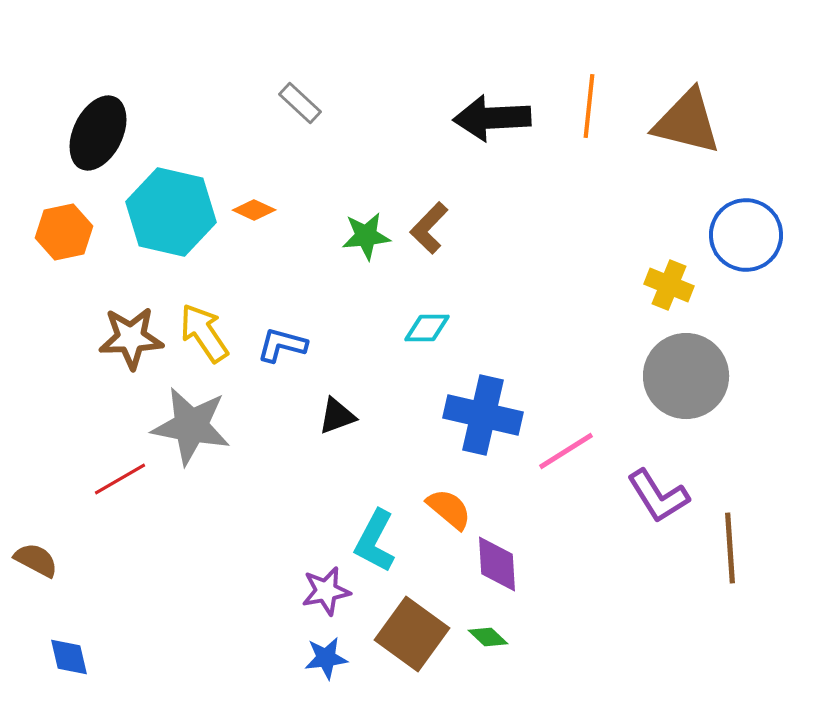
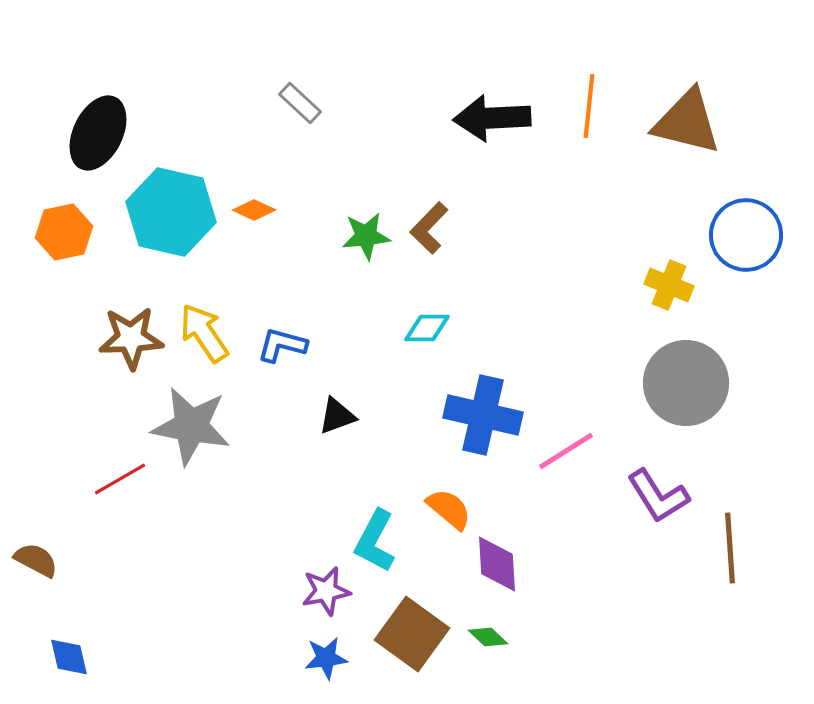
gray circle: moved 7 px down
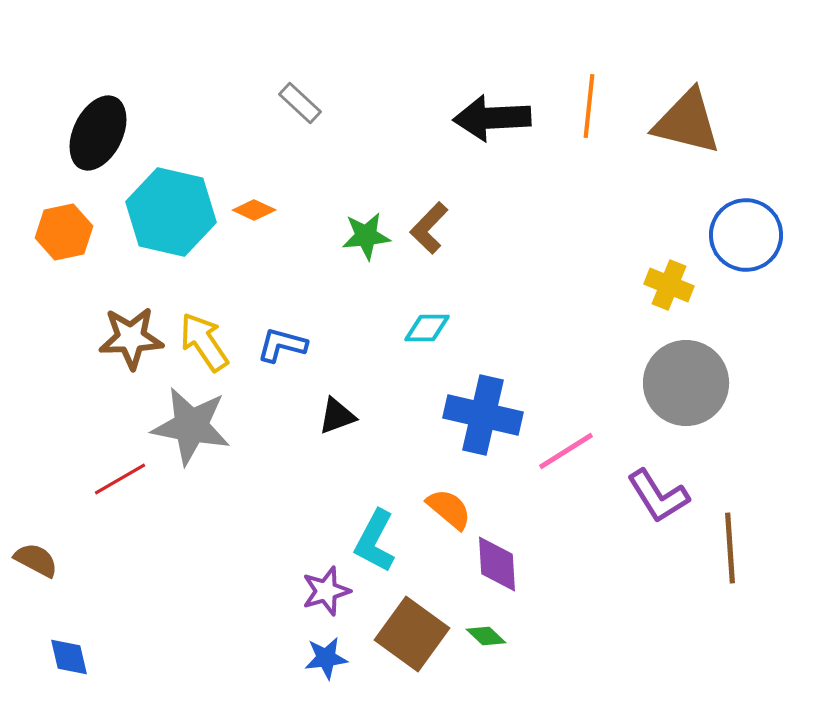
yellow arrow: moved 9 px down
purple star: rotated 6 degrees counterclockwise
green diamond: moved 2 px left, 1 px up
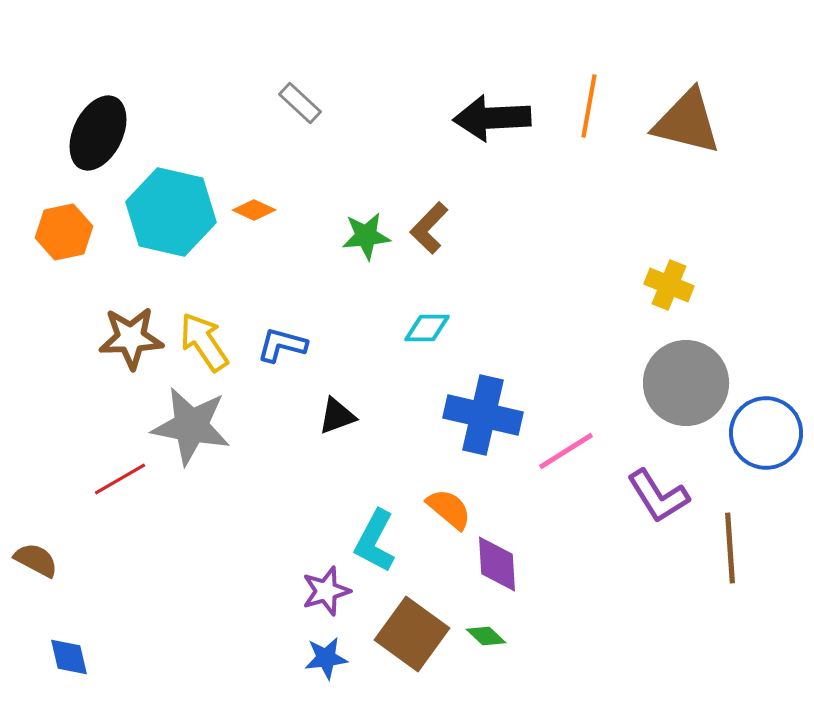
orange line: rotated 4 degrees clockwise
blue circle: moved 20 px right, 198 px down
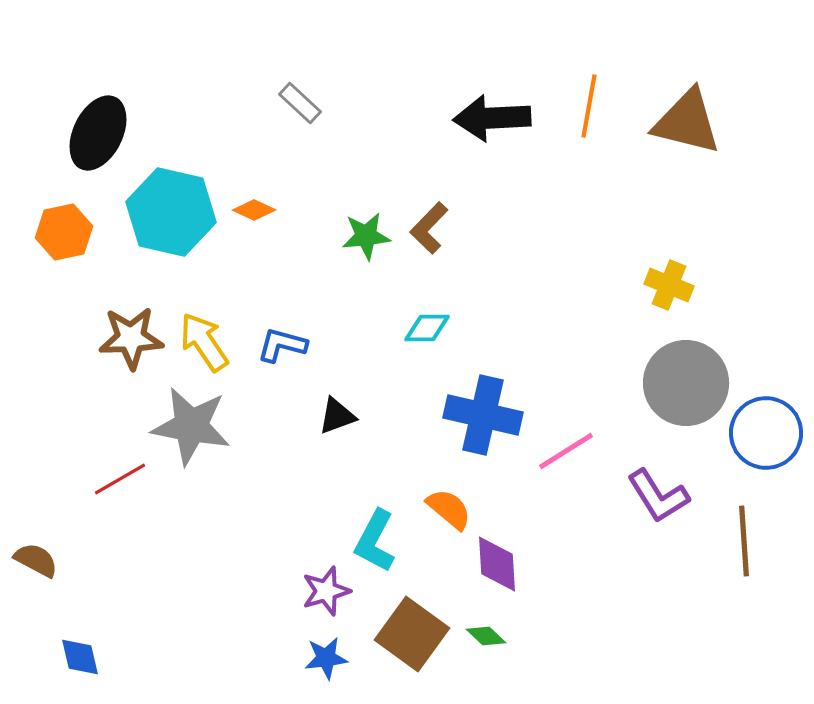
brown line: moved 14 px right, 7 px up
blue diamond: moved 11 px right
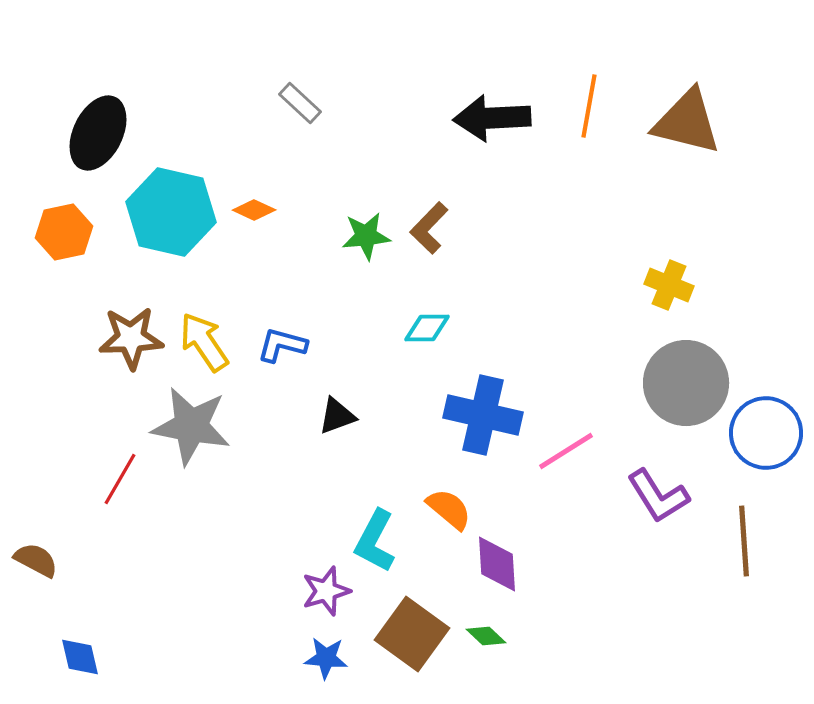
red line: rotated 30 degrees counterclockwise
blue star: rotated 12 degrees clockwise
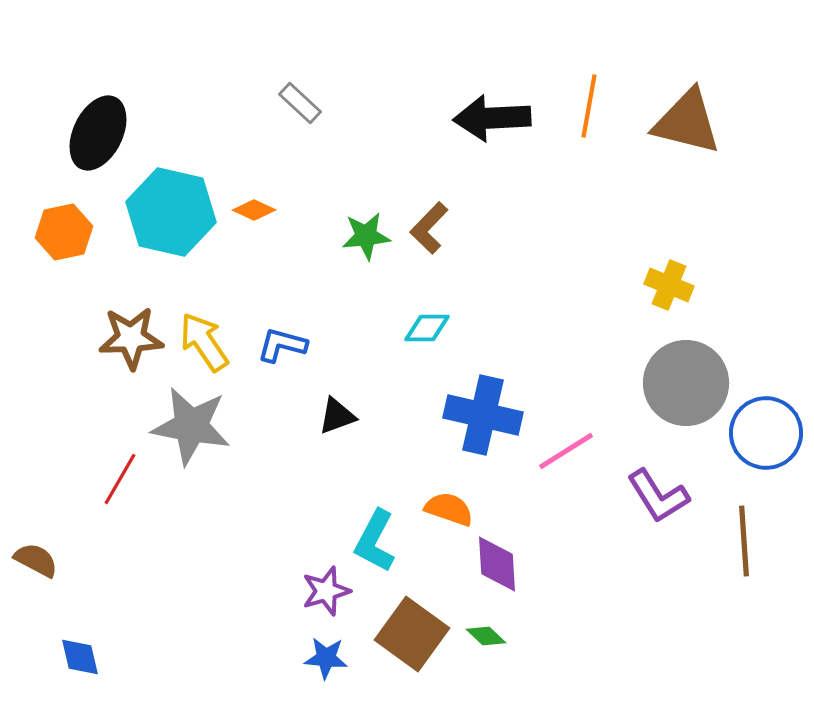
orange semicircle: rotated 21 degrees counterclockwise
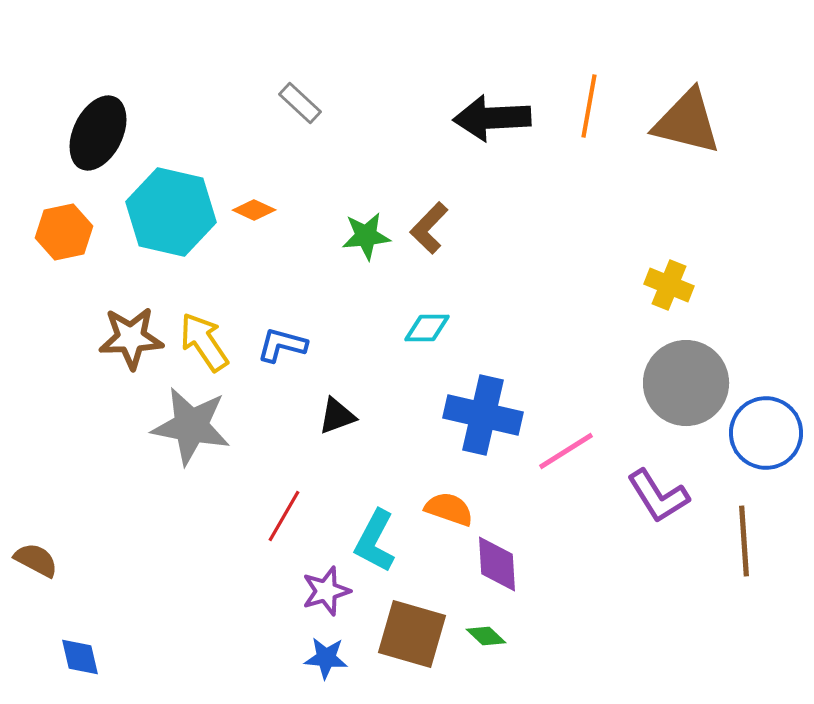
red line: moved 164 px right, 37 px down
brown square: rotated 20 degrees counterclockwise
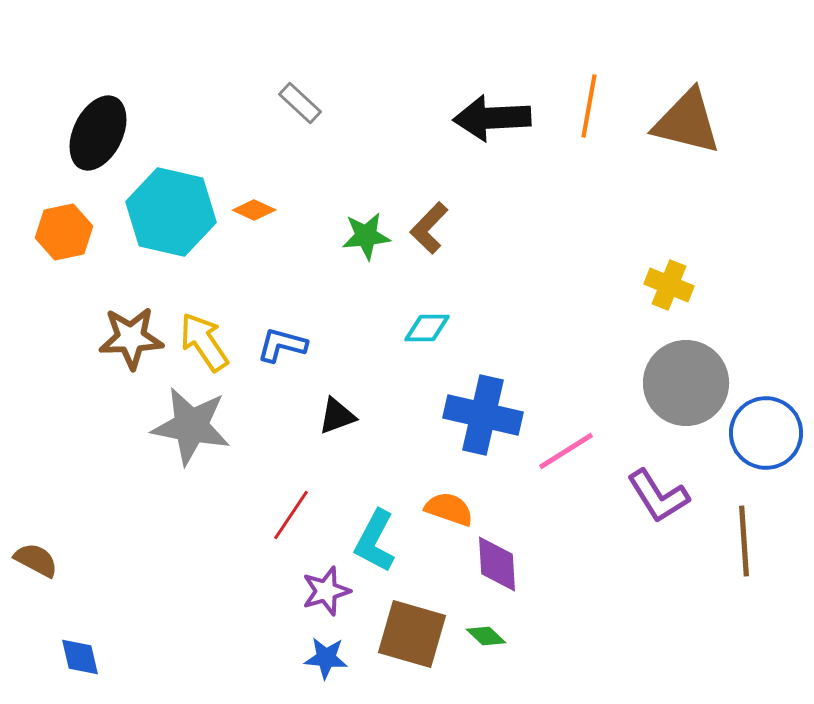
red line: moved 7 px right, 1 px up; rotated 4 degrees clockwise
